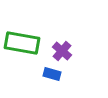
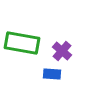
blue rectangle: rotated 12 degrees counterclockwise
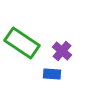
green rectangle: rotated 24 degrees clockwise
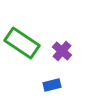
blue rectangle: moved 11 px down; rotated 18 degrees counterclockwise
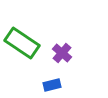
purple cross: moved 2 px down
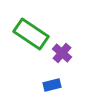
green rectangle: moved 9 px right, 9 px up
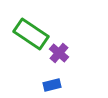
purple cross: moved 3 px left
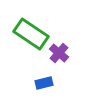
blue rectangle: moved 8 px left, 2 px up
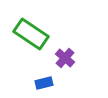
purple cross: moved 6 px right, 5 px down
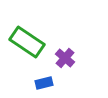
green rectangle: moved 4 px left, 8 px down
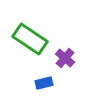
green rectangle: moved 3 px right, 3 px up
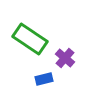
blue rectangle: moved 4 px up
